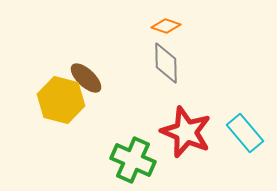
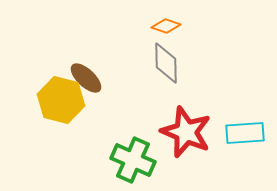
cyan rectangle: rotated 54 degrees counterclockwise
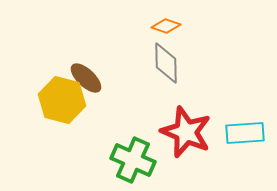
yellow hexagon: moved 1 px right
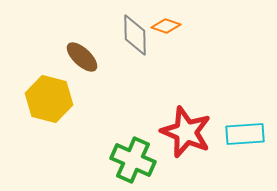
gray diamond: moved 31 px left, 28 px up
brown ellipse: moved 4 px left, 21 px up
yellow hexagon: moved 13 px left, 1 px up
cyan rectangle: moved 1 px down
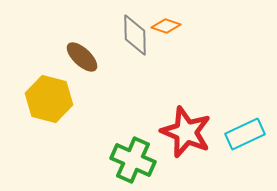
cyan rectangle: rotated 21 degrees counterclockwise
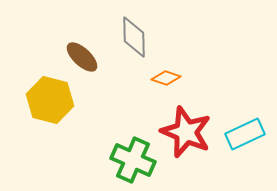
orange diamond: moved 52 px down
gray diamond: moved 1 px left, 2 px down
yellow hexagon: moved 1 px right, 1 px down
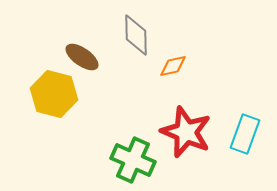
gray diamond: moved 2 px right, 2 px up
brown ellipse: rotated 8 degrees counterclockwise
orange diamond: moved 7 px right, 12 px up; rotated 32 degrees counterclockwise
yellow hexagon: moved 4 px right, 6 px up
cyan rectangle: rotated 45 degrees counterclockwise
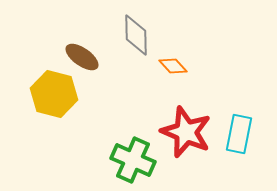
orange diamond: rotated 60 degrees clockwise
cyan rectangle: moved 6 px left; rotated 9 degrees counterclockwise
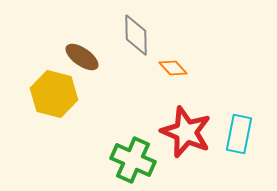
orange diamond: moved 2 px down
